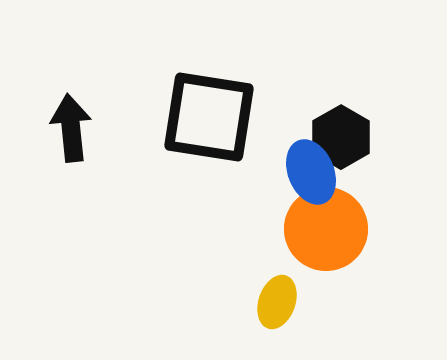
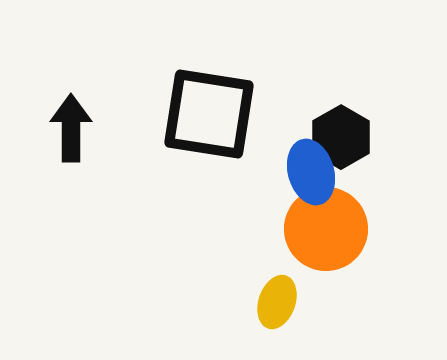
black square: moved 3 px up
black arrow: rotated 6 degrees clockwise
blue ellipse: rotated 6 degrees clockwise
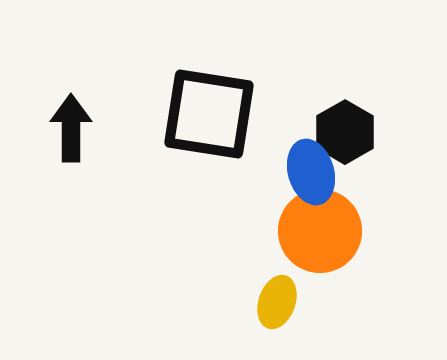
black hexagon: moved 4 px right, 5 px up
orange circle: moved 6 px left, 2 px down
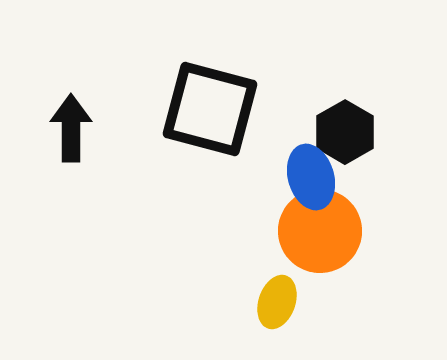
black square: moved 1 px right, 5 px up; rotated 6 degrees clockwise
blue ellipse: moved 5 px down
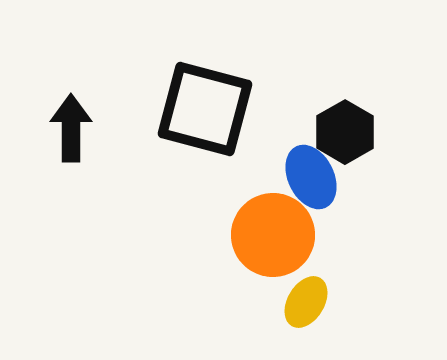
black square: moved 5 px left
blue ellipse: rotated 10 degrees counterclockwise
orange circle: moved 47 px left, 4 px down
yellow ellipse: moved 29 px right; rotated 12 degrees clockwise
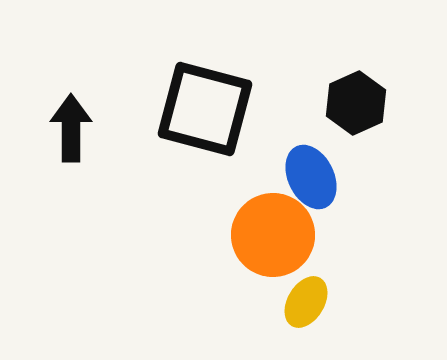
black hexagon: moved 11 px right, 29 px up; rotated 6 degrees clockwise
